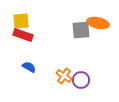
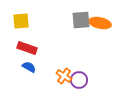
orange ellipse: moved 2 px right
gray square: moved 10 px up
red rectangle: moved 4 px right, 13 px down
purple circle: moved 2 px left
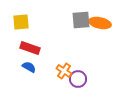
yellow square: moved 1 px down
red rectangle: moved 3 px right
orange cross: moved 5 px up
purple circle: moved 1 px left, 1 px up
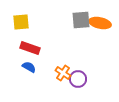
orange cross: moved 1 px left, 2 px down
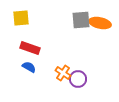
yellow square: moved 4 px up
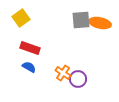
yellow square: rotated 30 degrees counterclockwise
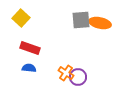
yellow square: rotated 12 degrees counterclockwise
blue semicircle: moved 1 px down; rotated 24 degrees counterclockwise
orange cross: moved 3 px right
purple circle: moved 2 px up
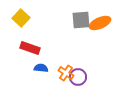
orange ellipse: rotated 35 degrees counterclockwise
blue semicircle: moved 12 px right
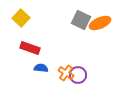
gray square: rotated 30 degrees clockwise
purple circle: moved 2 px up
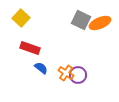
blue semicircle: rotated 32 degrees clockwise
